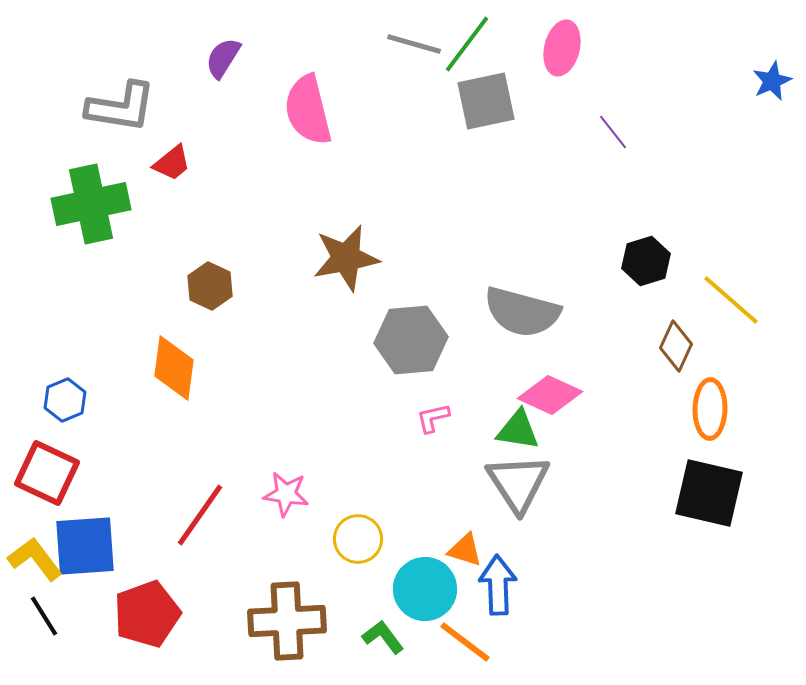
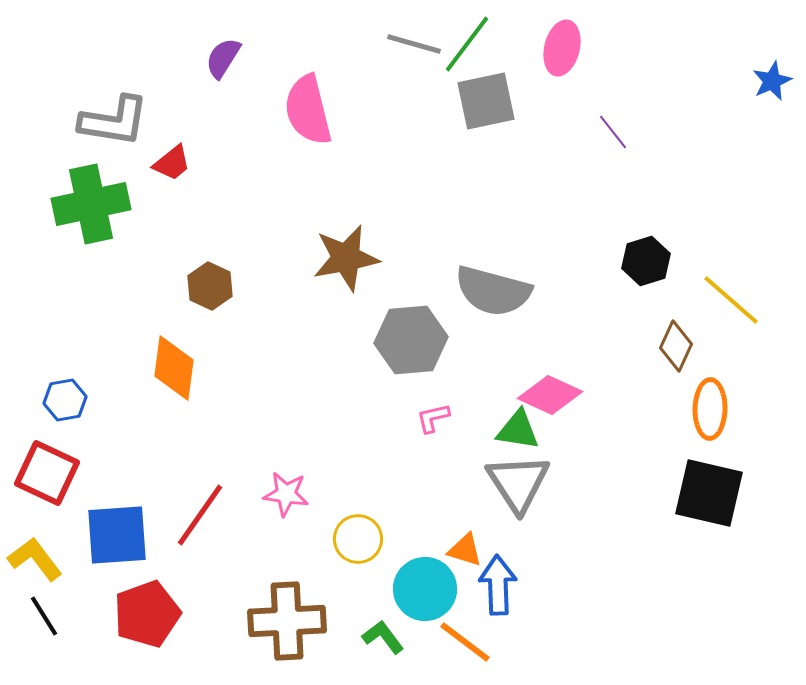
gray L-shape: moved 7 px left, 14 px down
gray semicircle: moved 29 px left, 21 px up
blue hexagon: rotated 12 degrees clockwise
blue square: moved 32 px right, 11 px up
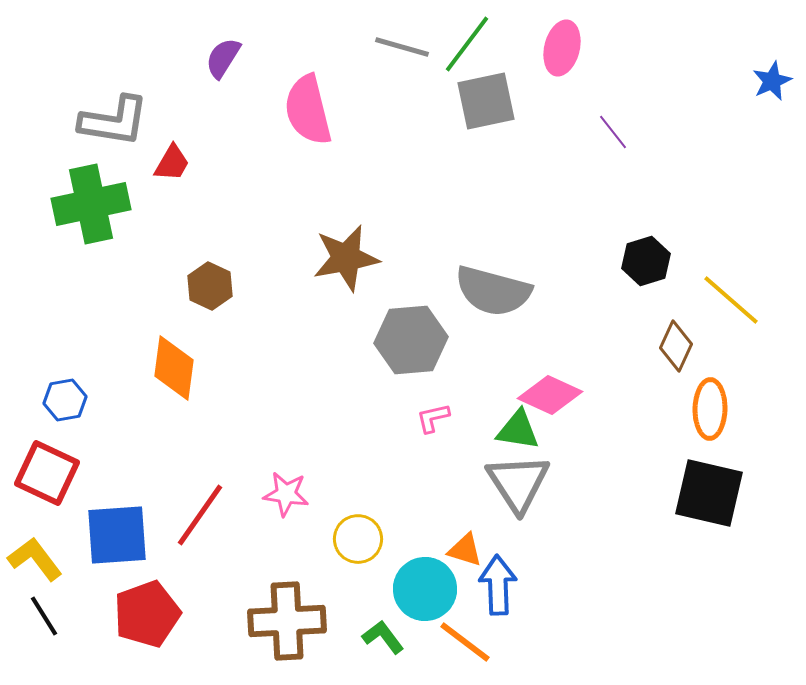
gray line: moved 12 px left, 3 px down
red trapezoid: rotated 21 degrees counterclockwise
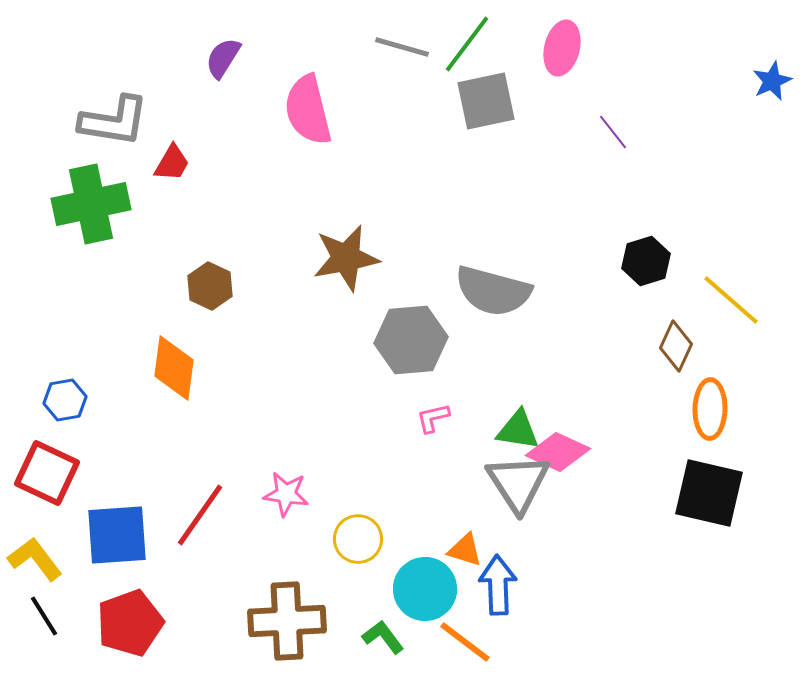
pink diamond: moved 8 px right, 57 px down
red pentagon: moved 17 px left, 9 px down
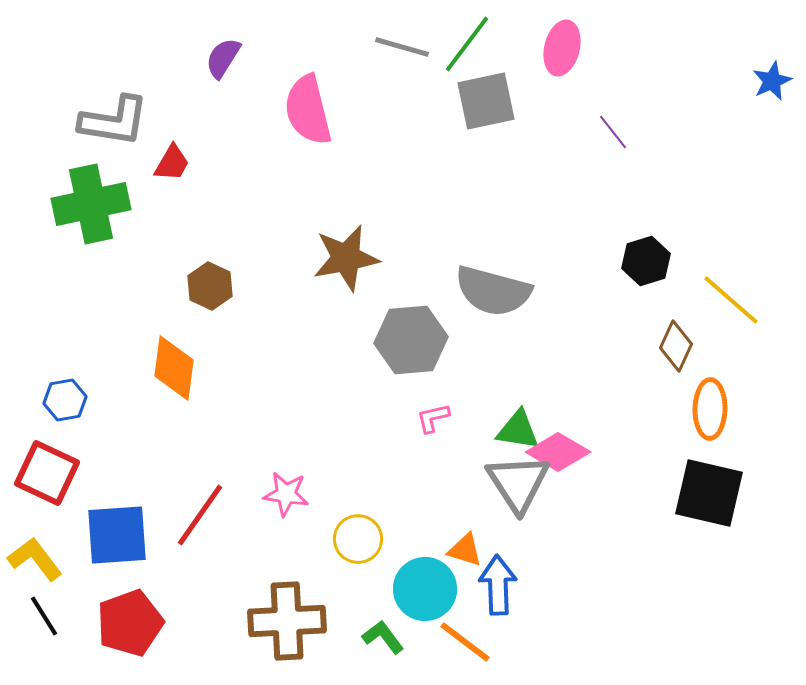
pink diamond: rotated 6 degrees clockwise
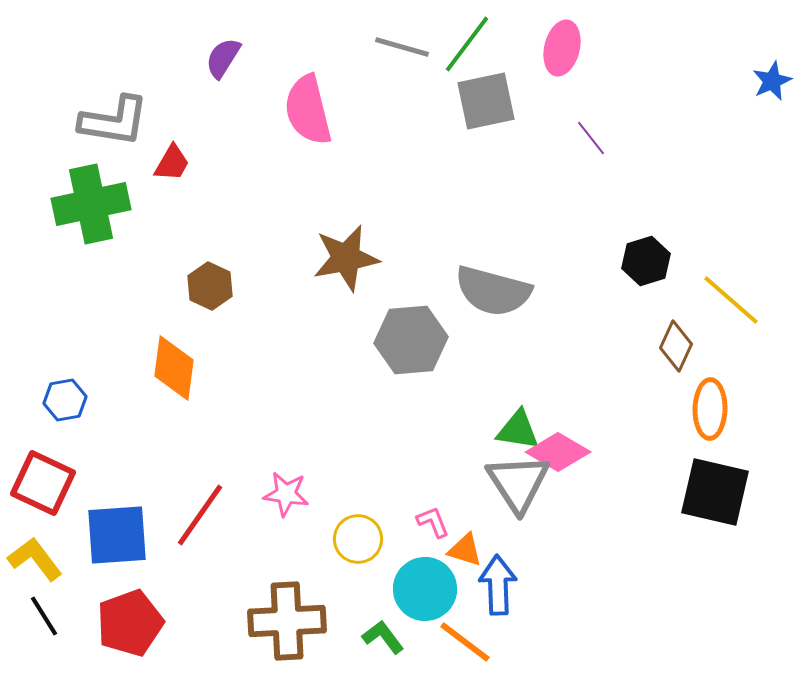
purple line: moved 22 px left, 6 px down
pink L-shape: moved 104 px down; rotated 81 degrees clockwise
red square: moved 4 px left, 10 px down
black square: moved 6 px right, 1 px up
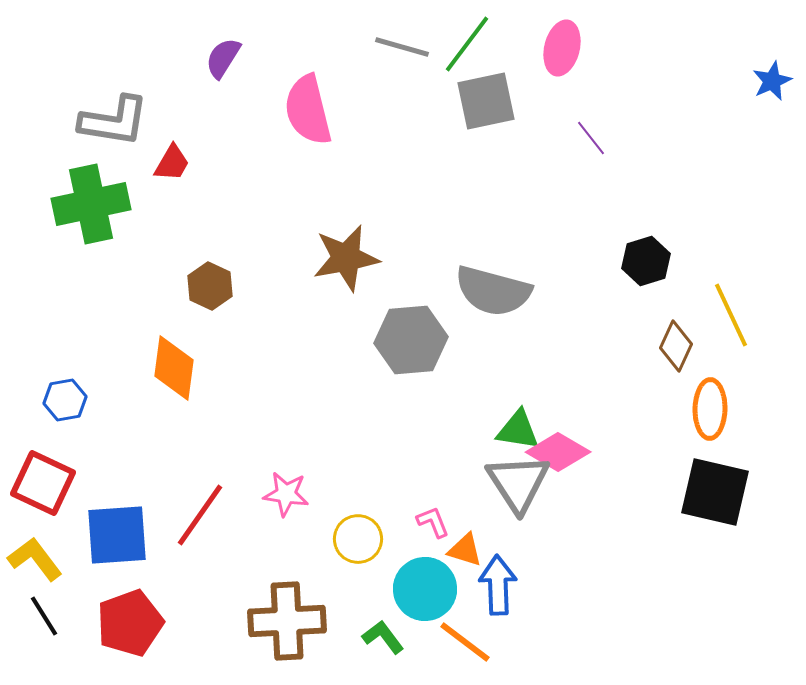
yellow line: moved 15 px down; rotated 24 degrees clockwise
